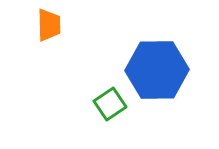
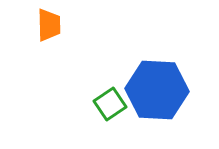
blue hexagon: moved 20 px down; rotated 4 degrees clockwise
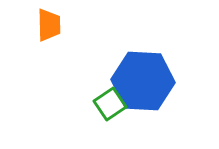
blue hexagon: moved 14 px left, 9 px up
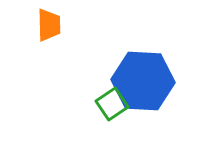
green square: moved 2 px right
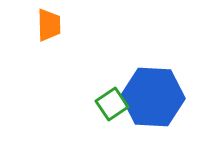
blue hexagon: moved 10 px right, 16 px down
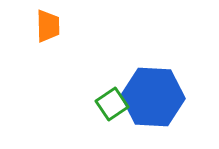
orange trapezoid: moved 1 px left, 1 px down
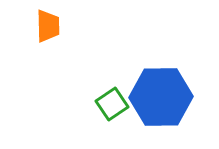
blue hexagon: moved 8 px right; rotated 4 degrees counterclockwise
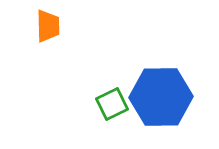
green square: rotated 8 degrees clockwise
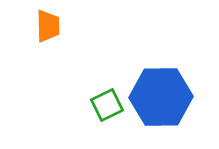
green square: moved 5 px left, 1 px down
